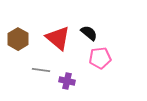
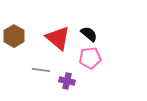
black semicircle: moved 1 px down
brown hexagon: moved 4 px left, 3 px up
pink pentagon: moved 10 px left
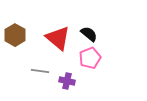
brown hexagon: moved 1 px right, 1 px up
pink pentagon: rotated 15 degrees counterclockwise
gray line: moved 1 px left, 1 px down
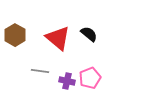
pink pentagon: moved 20 px down
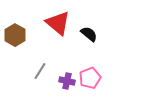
red triangle: moved 15 px up
gray line: rotated 66 degrees counterclockwise
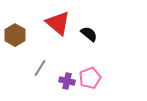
gray line: moved 3 px up
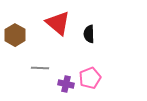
black semicircle: rotated 132 degrees counterclockwise
gray line: rotated 60 degrees clockwise
purple cross: moved 1 px left, 3 px down
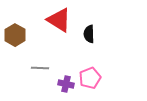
red triangle: moved 1 px right, 3 px up; rotated 8 degrees counterclockwise
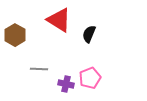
black semicircle: rotated 24 degrees clockwise
gray line: moved 1 px left, 1 px down
